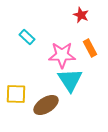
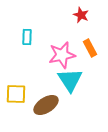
cyan rectangle: rotated 49 degrees clockwise
pink star: rotated 12 degrees counterclockwise
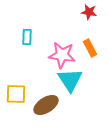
red star: moved 8 px right, 3 px up; rotated 14 degrees counterclockwise
pink star: rotated 20 degrees clockwise
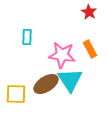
red star: rotated 21 degrees clockwise
orange rectangle: moved 1 px down
brown ellipse: moved 21 px up
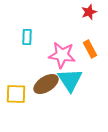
red star: rotated 21 degrees clockwise
